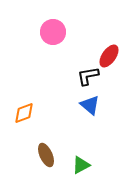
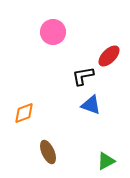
red ellipse: rotated 10 degrees clockwise
black L-shape: moved 5 px left
blue triangle: moved 1 px right; rotated 20 degrees counterclockwise
brown ellipse: moved 2 px right, 3 px up
green triangle: moved 25 px right, 4 px up
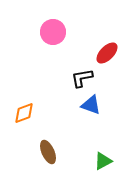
red ellipse: moved 2 px left, 3 px up
black L-shape: moved 1 px left, 2 px down
green triangle: moved 3 px left
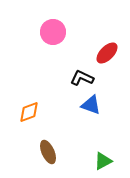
black L-shape: rotated 35 degrees clockwise
orange diamond: moved 5 px right, 1 px up
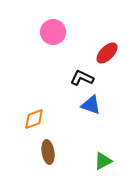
orange diamond: moved 5 px right, 7 px down
brown ellipse: rotated 15 degrees clockwise
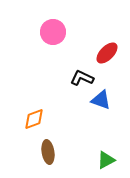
blue triangle: moved 10 px right, 5 px up
green triangle: moved 3 px right, 1 px up
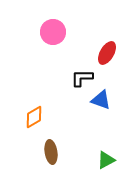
red ellipse: rotated 15 degrees counterclockwise
black L-shape: rotated 25 degrees counterclockwise
orange diamond: moved 2 px up; rotated 10 degrees counterclockwise
brown ellipse: moved 3 px right
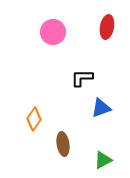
red ellipse: moved 26 px up; rotated 20 degrees counterclockwise
blue triangle: moved 8 px down; rotated 40 degrees counterclockwise
orange diamond: moved 2 px down; rotated 25 degrees counterclockwise
brown ellipse: moved 12 px right, 8 px up
green triangle: moved 3 px left
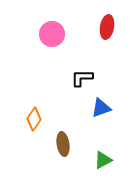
pink circle: moved 1 px left, 2 px down
